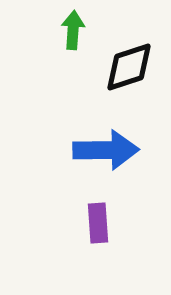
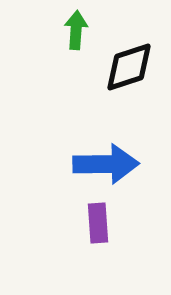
green arrow: moved 3 px right
blue arrow: moved 14 px down
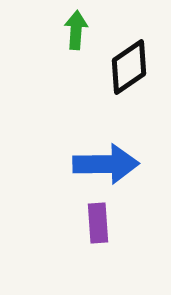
black diamond: rotated 16 degrees counterclockwise
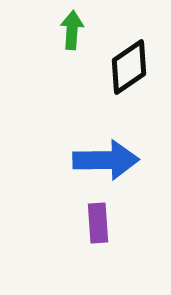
green arrow: moved 4 px left
blue arrow: moved 4 px up
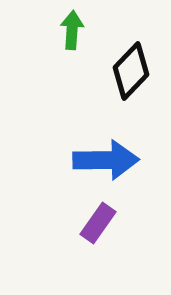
black diamond: moved 2 px right, 4 px down; rotated 12 degrees counterclockwise
purple rectangle: rotated 39 degrees clockwise
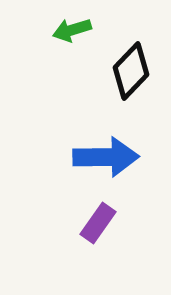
green arrow: rotated 111 degrees counterclockwise
blue arrow: moved 3 px up
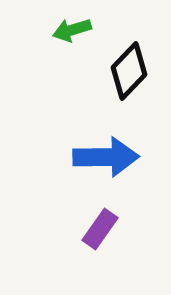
black diamond: moved 2 px left
purple rectangle: moved 2 px right, 6 px down
